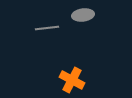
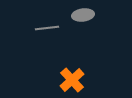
orange cross: rotated 20 degrees clockwise
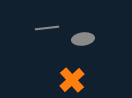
gray ellipse: moved 24 px down
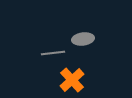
gray line: moved 6 px right, 25 px down
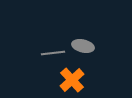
gray ellipse: moved 7 px down; rotated 20 degrees clockwise
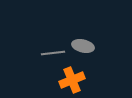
orange cross: rotated 20 degrees clockwise
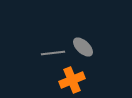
gray ellipse: moved 1 px down; rotated 30 degrees clockwise
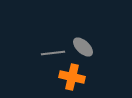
orange cross: moved 3 px up; rotated 35 degrees clockwise
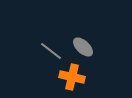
gray line: moved 2 px left, 2 px up; rotated 45 degrees clockwise
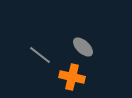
gray line: moved 11 px left, 4 px down
